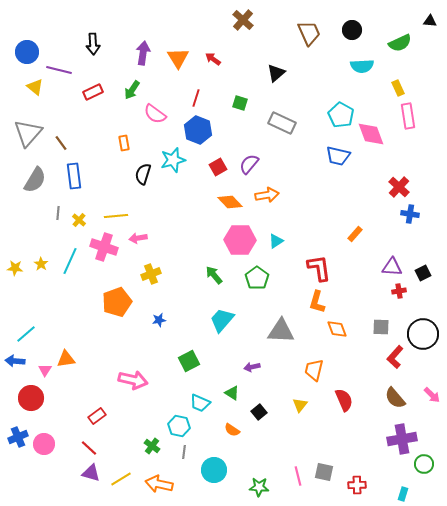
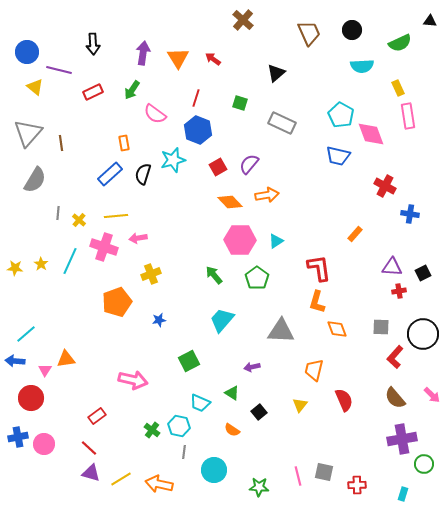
brown line at (61, 143): rotated 28 degrees clockwise
blue rectangle at (74, 176): moved 36 px right, 2 px up; rotated 55 degrees clockwise
red cross at (399, 187): moved 14 px left, 1 px up; rotated 15 degrees counterclockwise
blue cross at (18, 437): rotated 12 degrees clockwise
green cross at (152, 446): moved 16 px up
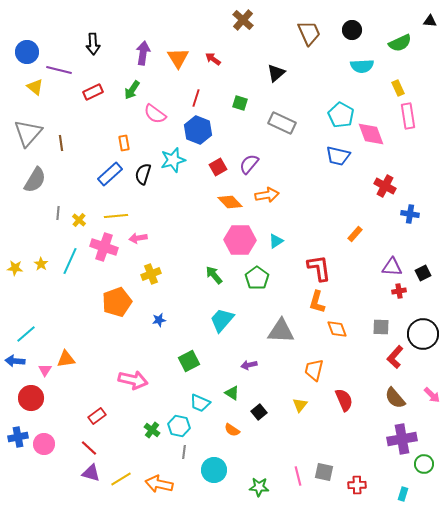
purple arrow at (252, 367): moved 3 px left, 2 px up
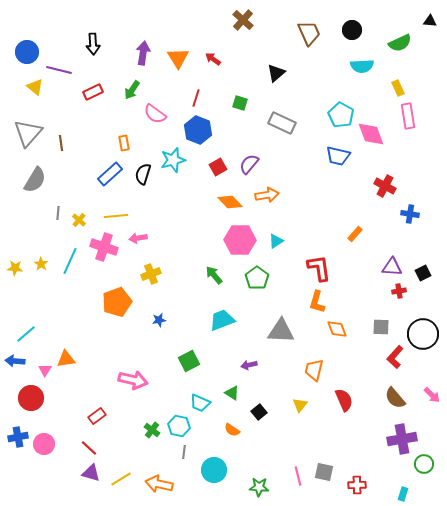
cyan trapezoid at (222, 320): rotated 28 degrees clockwise
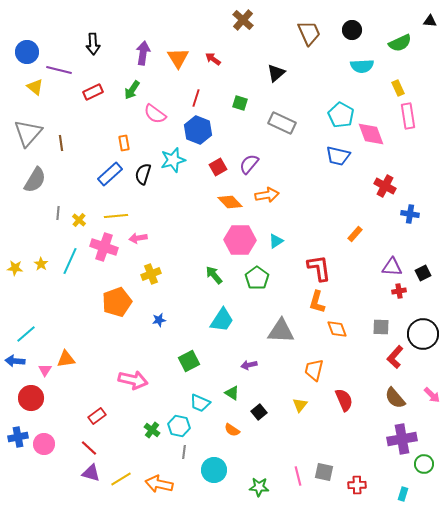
cyan trapezoid at (222, 320): rotated 144 degrees clockwise
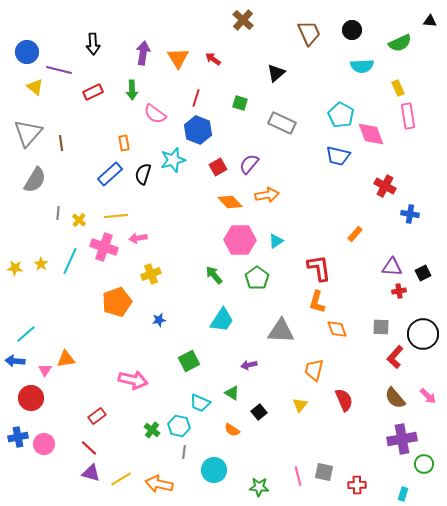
green arrow at (132, 90): rotated 36 degrees counterclockwise
pink arrow at (432, 395): moved 4 px left, 1 px down
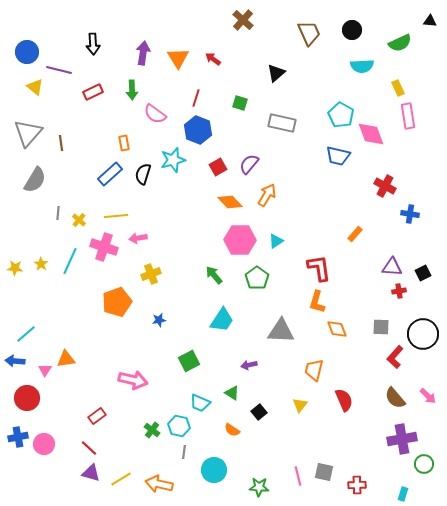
gray rectangle at (282, 123): rotated 12 degrees counterclockwise
orange arrow at (267, 195): rotated 50 degrees counterclockwise
red circle at (31, 398): moved 4 px left
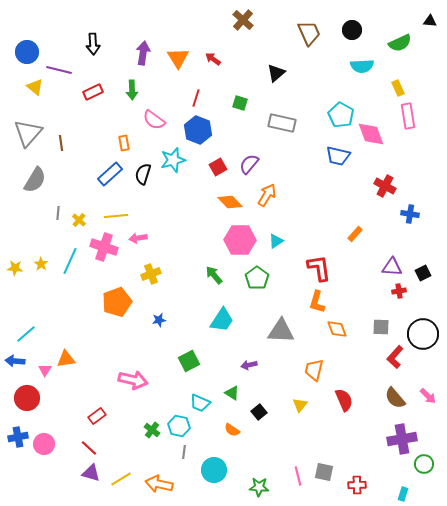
pink semicircle at (155, 114): moved 1 px left, 6 px down
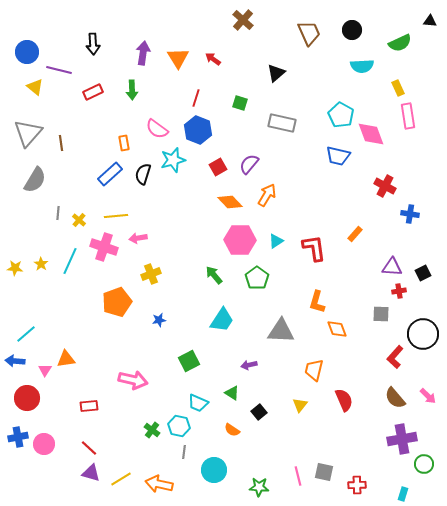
pink semicircle at (154, 120): moved 3 px right, 9 px down
red L-shape at (319, 268): moved 5 px left, 20 px up
gray square at (381, 327): moved 13 px up
cyan trapezoid at (200, 403): moved 2 px left
red rectangle at (97, 416): moved 8 px left, 10 px up; rotated 30 degrees clockwise
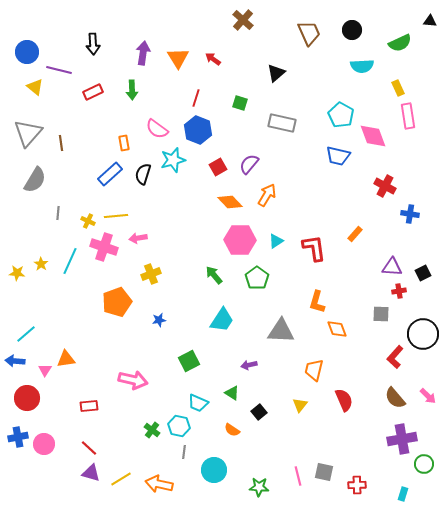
pink diamond at (371, 134): moved 2 px right, 2 px down
yellow cross at (79, 220): moved 9 px right, 1 px down; rotated 16 degrees counterclockwise
yellow star at (15, 268): moved 2 px right, 5 px down
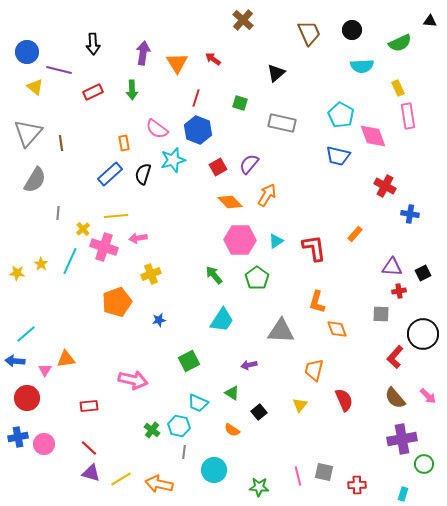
orange triangle at (178, 58): moved 1 px left, 5 px down
yellow cross at (88, 221): moved 5 px left, 8 px down; rotated 24 degrees clockwise
